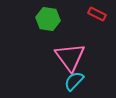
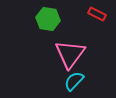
pink triangle: moved 3 px up; rotated 12 degrees clockwise
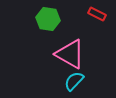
pink triangle: rotated 36 degrees counterclockwise
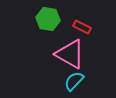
red rectangle: moved 15 px left, 13 px down
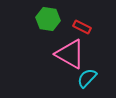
cyan semicircle: moved 13 px right, 3 px up
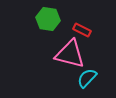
red rectangle: moved 3 px down
pink triangle: rotated 16 degrees counterclockwise
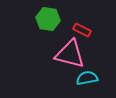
cyan semicircle: rotated 35 degrees clockwise
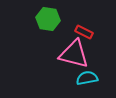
red rectangle: moved 2 px right, 2 px down
pink triangle: moved 4 px right
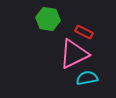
pink triangle: rotated 40 degrees counterclockwise
